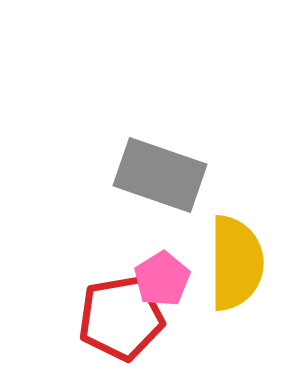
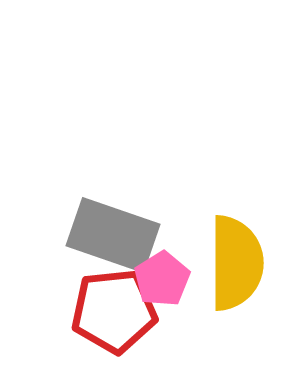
gray rectangle: moved 47 px left, 60 px down
red pentagon: moved 7 px left, 7 px up; rotated 4 degrees clockwise
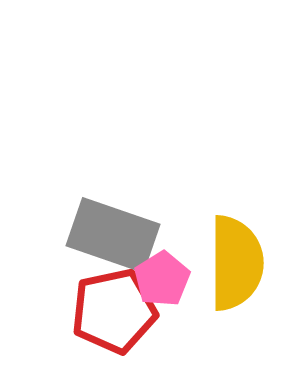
red pentagon: rotated 6 degrees counterclockwise
